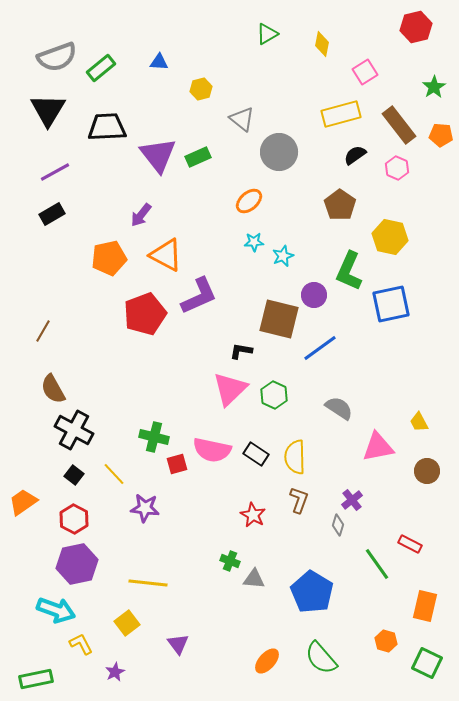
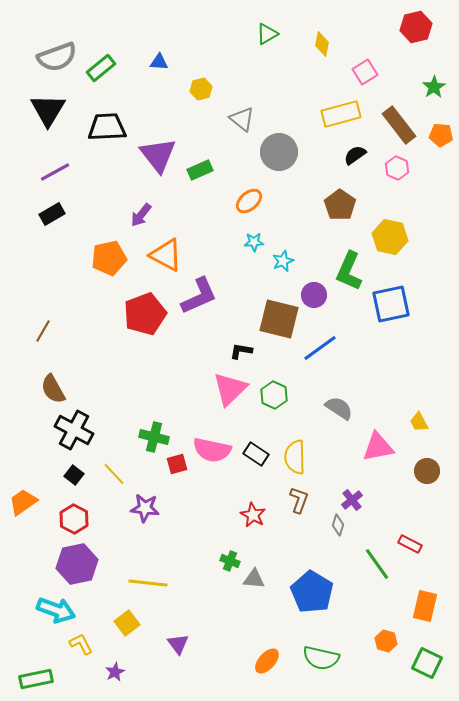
green rectangle at (198, 157): moved 2 px right, 13 px down
cyan star at (283, 256): moved 5 px down
green semicircle at (321, 658): rotated 36 degrees counterclockwise
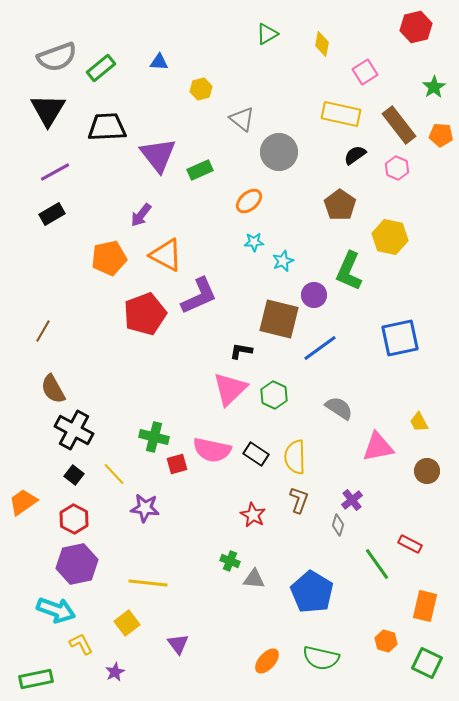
yellow rectangle at (341, 114): rotated 27 degrees clockwise
blue square at (391, 304): moved 9 px right, 34 px down
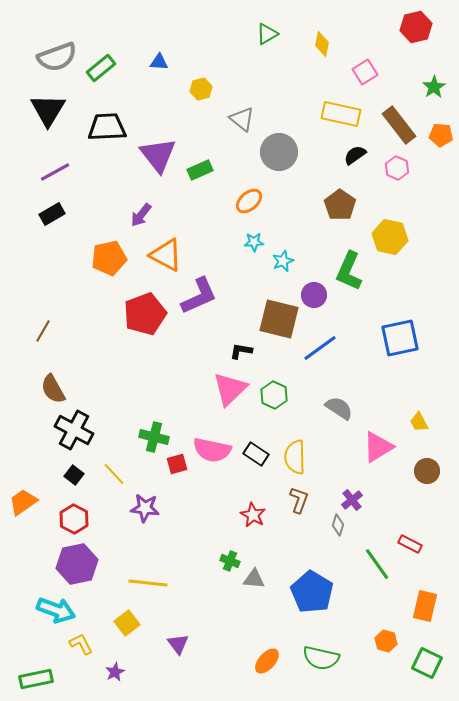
pink triangle at (378, 447): rotated 20 degrees counterclockwise
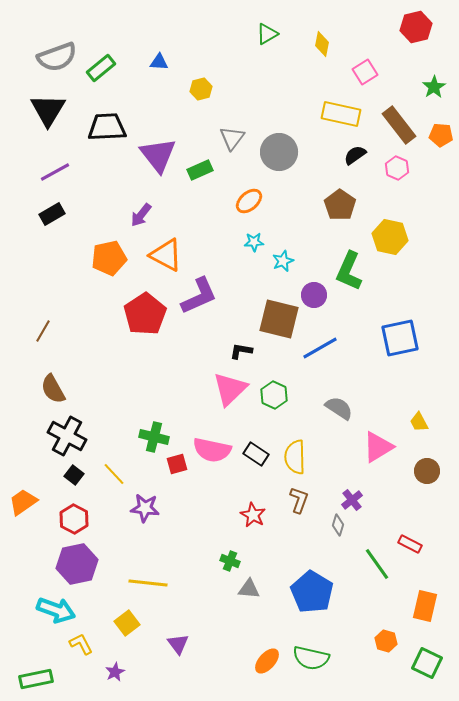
gray triangle at (242, 119): moved 10 px left, 19 px down; rotated 28 degrees clockwise
red pentagon at (145, 314): rotated 12 degrees counterclockwise
blue line at (320, 348): rotated 6 degrees clockwise
black cross at (74, 430): moved 7 px left, 6 px down
gray triangle at (254, 579): moved 5 px left, 10 px down
green semicircle at (321, 658): moved 10 px left
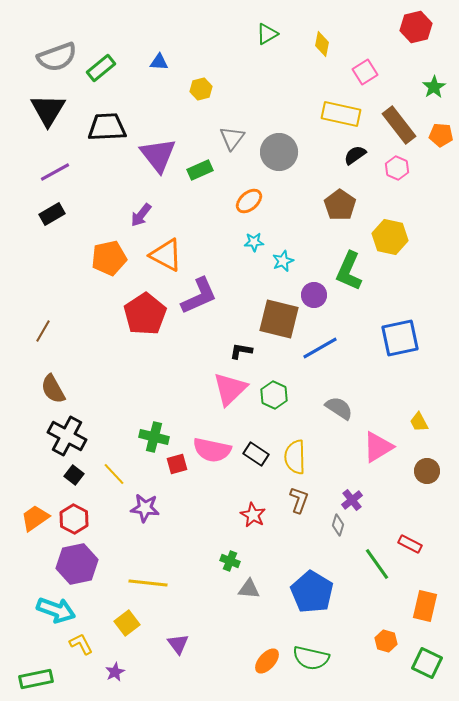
orange trapezoid at (23, 502): moved 12 px right, 16 px down
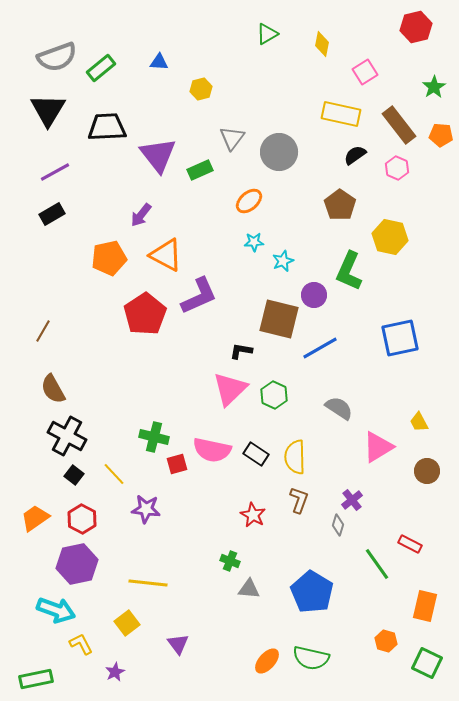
purple star at (145, 508): moved 1 px right, 1 px down
red hexagon at (74, 519): moved 8 px right
